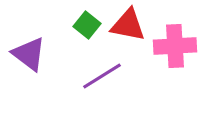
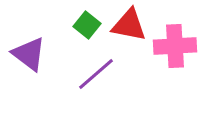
red triangle: moved 1 px right
purple line: moved 6 px left, 2 px up; rotated 9 degrees counterclockwise
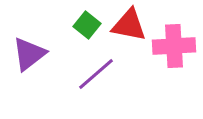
pink cross: moved 1 px left
purple triangle: rotated 45 degrees clockwise
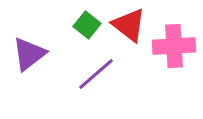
red triangle: rotated 27 degrees clockwise
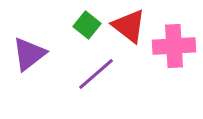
red triangle: moved 1 px down
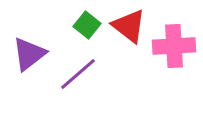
purple line: moved 18 px left
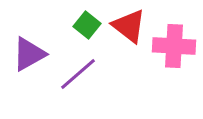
pink cross: rotated 6 degrees clockwise
purple triangle: rotated 9 degrees clockwise
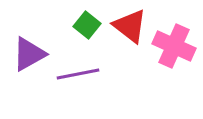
red triangle: moved 1 px right
pink cross: rotated 21 degrees clockwise
purple line: rotated 30 degrees clockwise
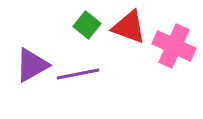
red triangle: moved 1 px left, 1 px down; rotated 18 degrees counterclockwise
purple triangle: moved 3 px right, 11 px down
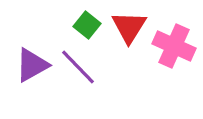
red triangle: rotated 42 degrees clockwise
purple line: moved 7 px up; rotated 57 degrees clockwise
